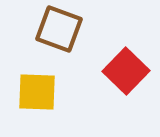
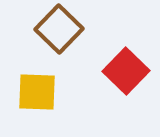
brown square: rotated 24 degrees clockwise
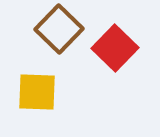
red square: moved 11 px left, 23 px up
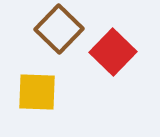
red square: moved 2 px left, 4 px down
